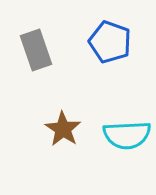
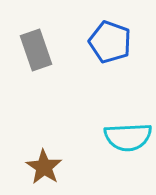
brown star: moved 19 px left, 38 px down
cyan semicircle: moved 1 px right, 2 px down
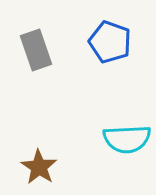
cyan semicircle: moved 1 px left, 2 px down
brown star: moved 5 px left
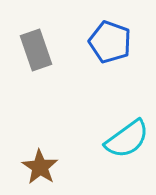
cyan semicircle: rotated 33 degrees counterclockwise
brown star: moved 1 px right
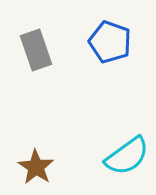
cyan semicircle: moved 17 px down
brown star: moved 4 px left
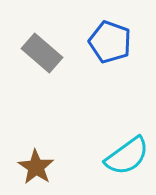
gray rectangle: moved 6 px right, 3 px down; rotated 30 degrees counterclockwise
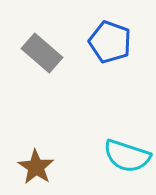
cyan semicircle: rotated 54 degrees clockwise
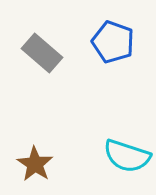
blue pentagon: moved 3 px right
brown star: moved 1 px left, 3 px up
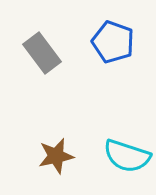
gray rectangle: rotated 12 degrees clockwise
brown star: moved 21 px right, 8 px up; rotated 27 degrees clockwise
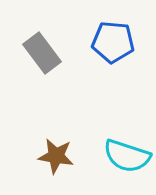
blue pentagon: rotated 15 degrees counterclockwise
brown star: rotated 21 degrees clockwise
